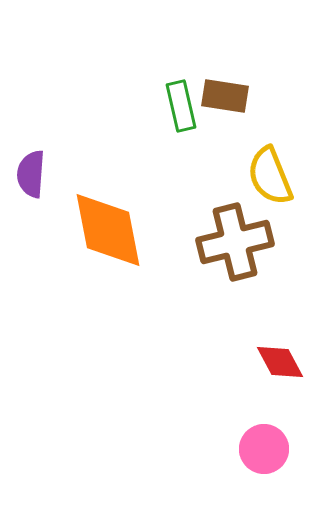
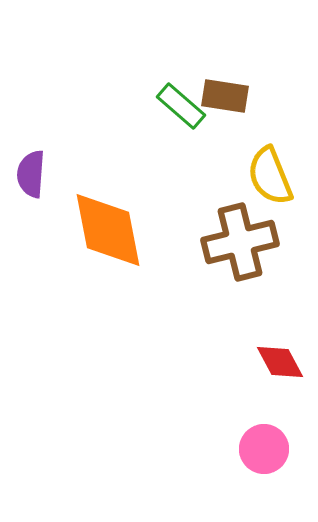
green rectangle: rotated 36 degrees counterclockwise
brown cross: moved 5 px right
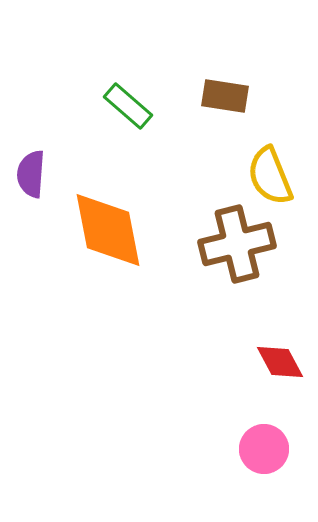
green rectangle: moved 53 px left
brown cross: moved 3 px left, 2 px down
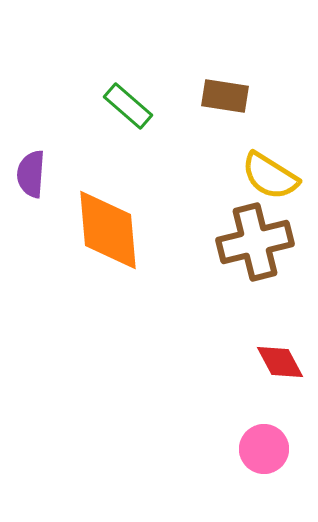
yellow semicircle: rotated 36 degrees counterclockwise
orange diamond: rotated 6 degrees clockwise
brown cross: moved 18 px right, 2 px up
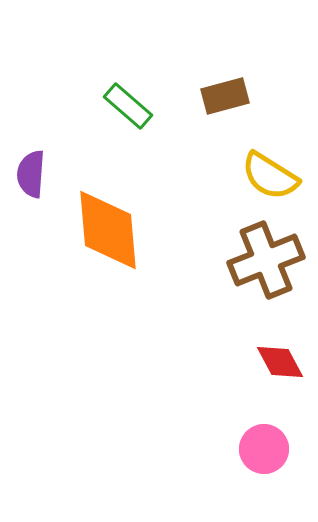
brown rectangle: rotated 24 degrees counterclockwise
brown cross: moved 11 px right, 18 px down; rotated 8 degrees counterclockwise
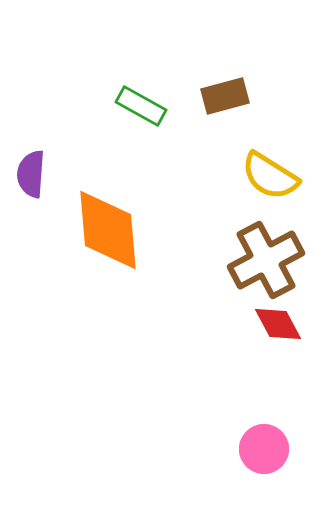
green rectangle: moved 13 px right; rotated 12 degrees counterclockwise
brown cross: rotated 6 degrees counterclockwise
red diamond: moved 2 px left, 38 px up
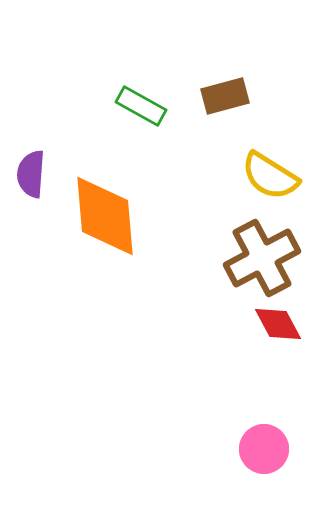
orange diamond: moved 3 px left, 14 px up
brown cross: moved 4 px left, 2 px up
